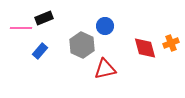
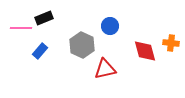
blue circle: moved 5 px right
orange cross: rotated 28 degrees clockwise
red diamond: moved 3 px down
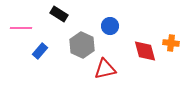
black rectangle: moved 15 px right, 4 px up; rotated 54 degrees clockwise
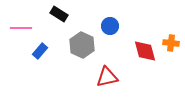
red triangle: moved 2 px right, 8 px down
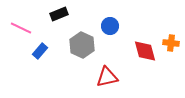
black rectangle: rotated 54 degrees counterclockwise
pink line: rotated 25 degrees clockwise
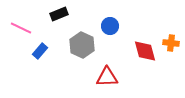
red triangle: rotated 10 degrees clockwise
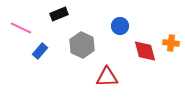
blue circle: moved 10 px right
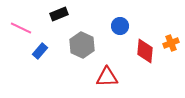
orange cross: rotated 28 degrees counterclockwise
red diamond: rotated 20 degrees clockwise
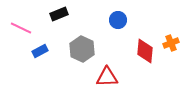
blue circle: moved 2 px left, 6 px up
gray hexagon: moved 4 px down
blue rectangle: rotated 21 degrees clockwise
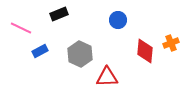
gray hexagon: moved 2 px left, 5 px down
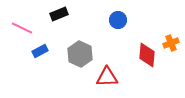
pink line: moved 1 px right
red diamond: moved 2 px right, 4 px down
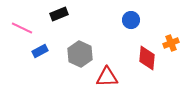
blue circle: moved 13 px right
red diamond: moved 3 px down
